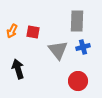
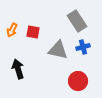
gray rectangle: rotated 35 degrees counterclockwise
orange arrow: moved 1 px up
gray triangle: rotated 40 degrees counterclockwise
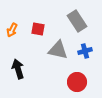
red square: moved 5 px right, 3 px up
blue cross: moved 2 px right, 4 px down
red circle: moved 1 px left, 1 px down
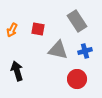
black arrow: moved 1 px left, 2 px down
red circle: moved 3 px up
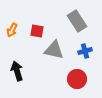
red square: moved 1 px left, 2 px down
gray triangle: moved 4 px left
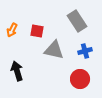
red circle: moved 3 px right
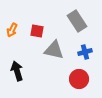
blue cross: moved 1 px down
red circle: moved 1 px left
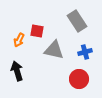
orange arrow: moved 7 px right, 10 px down
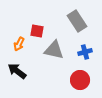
orange arrow: moved 4 px down
black arrow: rotated 36 degrees counterclockwise
red circle: moved 1 px right, 1 px down
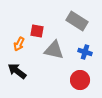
gray rectangle: rotated 25 degrees counterclockwise
blue cross: rotated 32 degrees clockwise
